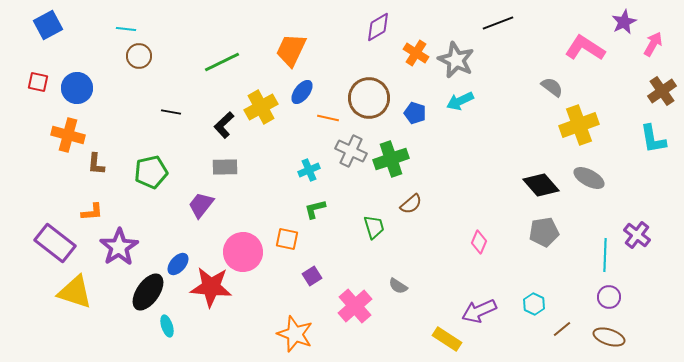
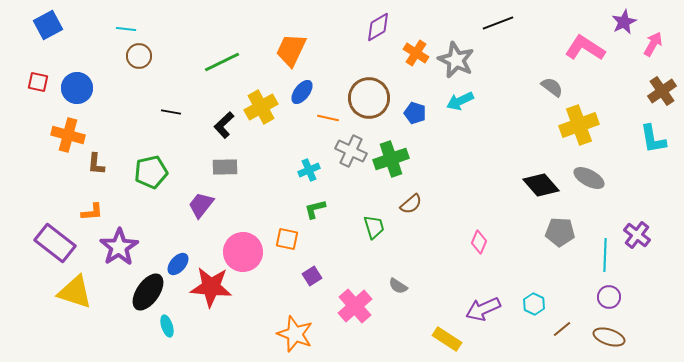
gray pentagon at (544, 232): moved 16 px right; rotated 12 degrees clockwise
purple arrow at (479, 311): moved 4 px right, 2 px up
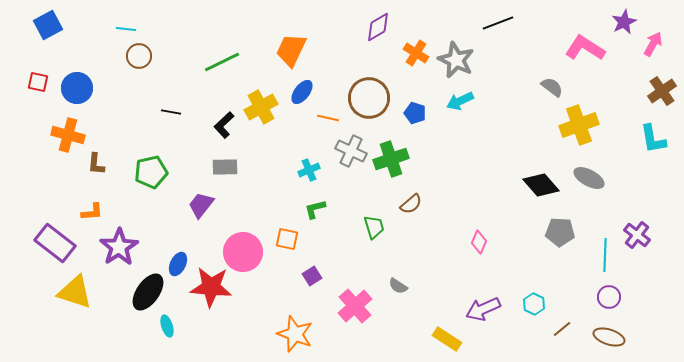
blue ellipse at (178, 264): rotated 15 degrees counterclockwise
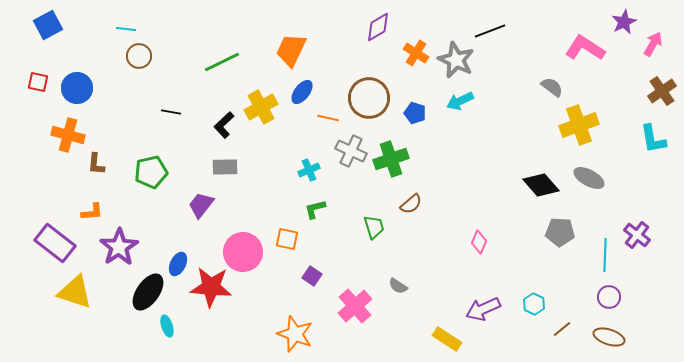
black line at (498, 23): moved 8 px left, 8 px down
purple square at (312, 276): rotated 24 degrees counterclockwise
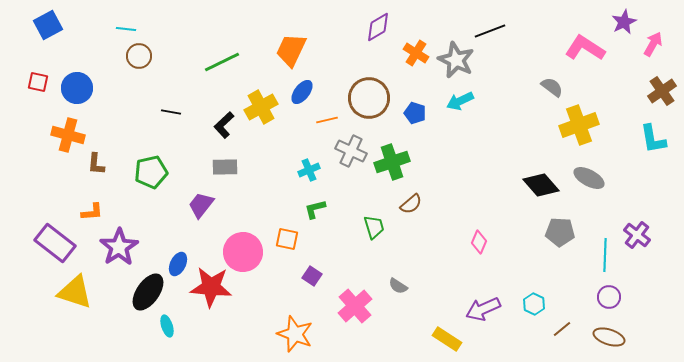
orange line at (328, 118): moved 1 px left, 2 px down; rotated 25 degrees counterclockwise
green cross at (391, 159): moved 1 px right, 3 px down
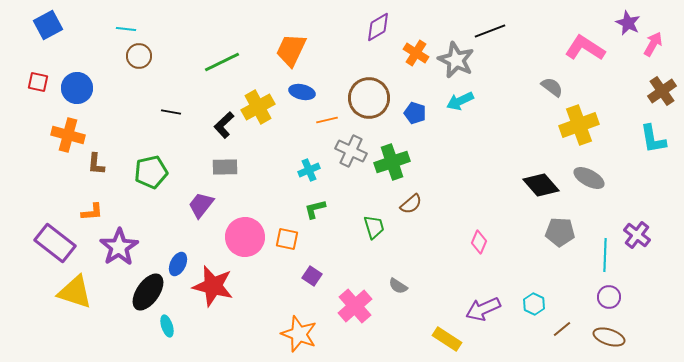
purple star at (624, 22): moved 4 px right, 1 px down; rotated 20 degrees counterclockwise
blue ellipse at (302, 92): rotated 65 degrees clockwise
yellow cross at (261, 107): moved 3 px left
pink circle at (243, 252): moved 2 px right, 15 px up
red star at (211, 287): moved 2 px right, 1 px up; rotated 9 degrees clockwise
orange star at (295, 334): moved 4 px right
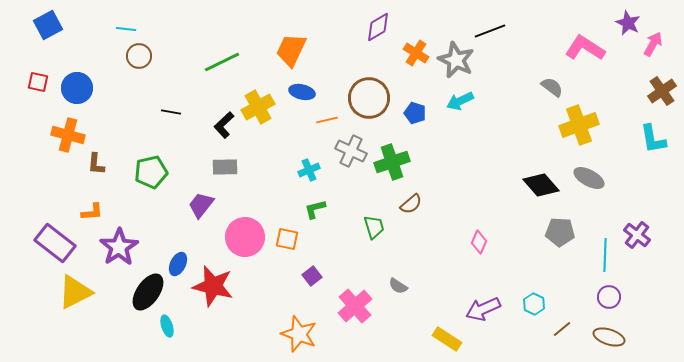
purple square at (312, 276): rotated 18 degrees clockwise
yellow triangle at (75, 292): rotated 45 degrees counterclockwise
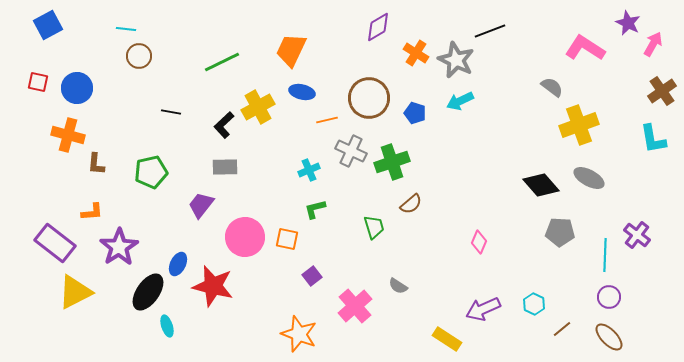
brown ellipse at (609, 337): rotated 28 degrees clockwise
